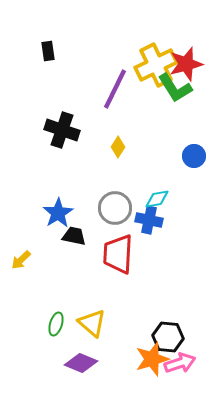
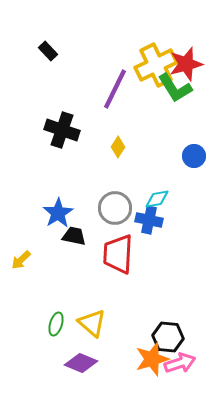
black rectangle: rotated 36 degrees counterclockwise
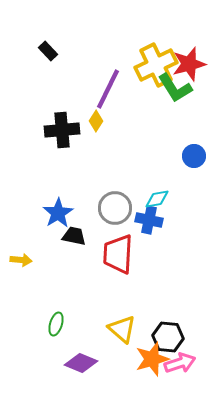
red star: moved 3 px right
purple line: moved 7 px left
black cross: rotated 24 degrees counterclockwise
yellow diamond: moved 22 px left, 26 px up
yellow arrow: rotated 130 degrees counterclockwise
yellow triangle: moved 30 px right, 6 px down
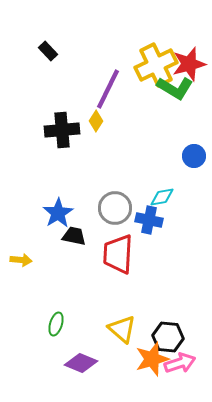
green L-shape: rotated 27 degrees counterclockwise
cyan diamond: moved 5 px right, 2 px up
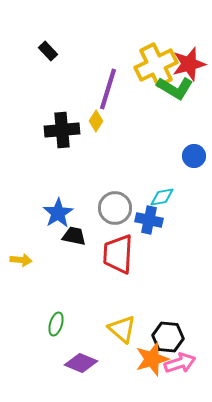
purple line: rotated 9 degrees counterclockwise
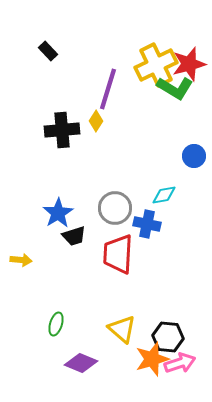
cyan diamond: moved 2 px right, 2 px up
blue cross: moved 2 px left, 4 px down
black trapezoid: rotated 150 degrees clockwise
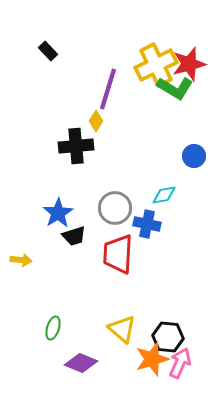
black cross: moved 14 px right, 16 px down
green ellipse: moved 3 px left, 4 px down
pink arrow: rotated 48 degrees counterclockwise
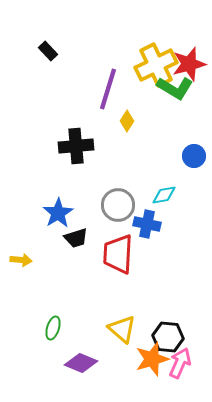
yellow diamond: moved 31 px right
gray circle: moved 3 px right, 3 px up
black trapezoid: moved 2 px right, 2 px down
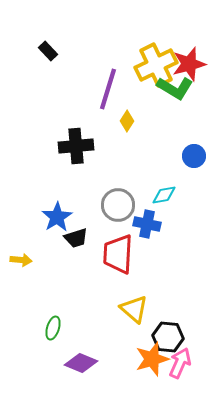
blue star: moved 1 px left, 4 px down
yellow triangle: moved 12 px right, 20 px up
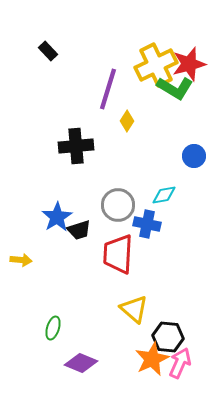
black trapezoid: moved 3 px right, 8 px up
orange star: rotated 8 degrees counterclockwise
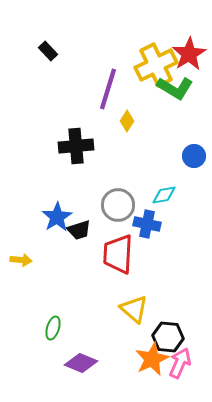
red star: moved 10 px up; rotated 16 degrees counterclockwise
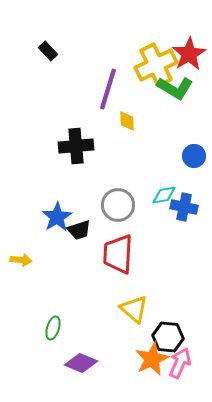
yellow diamond: rotated 35 degrees counterclockwise
blue cross: moved 37 px right, 17 px up
